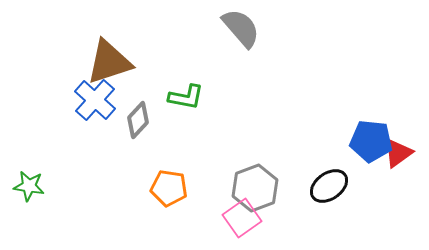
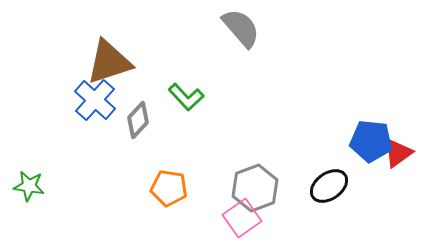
green L-shape: rotated 36 degrees clockwise
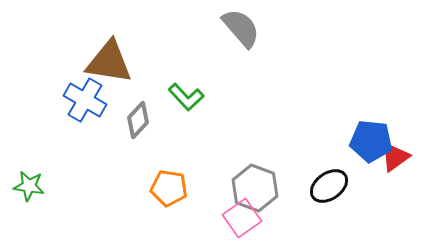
brown triangle: rotated 27 degrees clockwise
blue cross: moved 10 px left; rotated 12 degrees counterclockwise
red triangle: moved 3 px left, 4 px down
gray hexagon: rotated 18 degrees counterclockwise
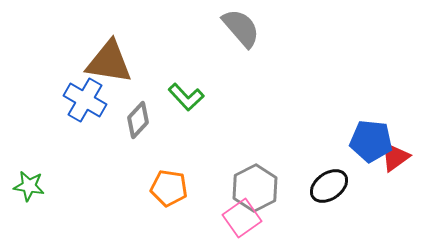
gray hexagon: rotated 12 degrees clockwise
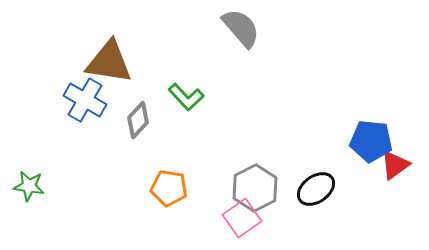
red triangle: moved 8 px down
black ellipse: moved 13 px left, 3 px down
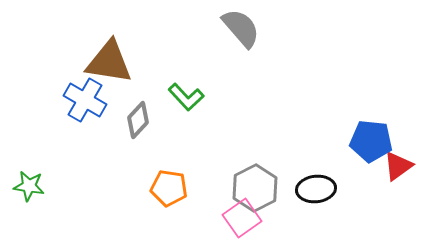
red triangle: moved 3 px right, 1 px down
black ellipse: rotated 30 degrees clockwise
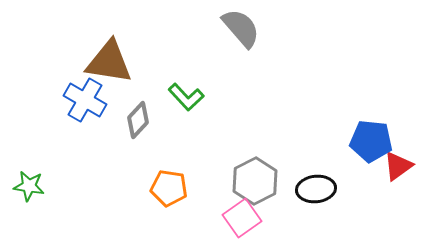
gray hexagon: moved 7 px up
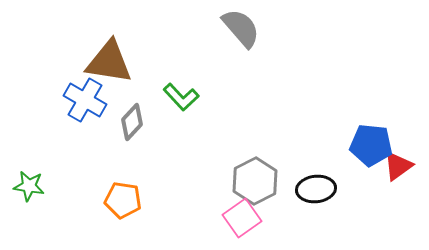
green L-shape: moved 5 px left
gray diamond: moved 6 px left, 2 px down
blue pentagon: moved 4 px down
orange pentagon: moved 46 px left, 12 px down
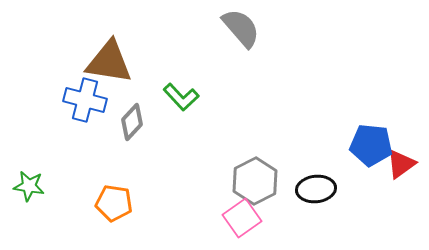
blue cross: rotated 15 degrees counterclockwise
red triangle: moved 3 px right, 2 px up
orange pentagon: moved 9 px left, 3 px down
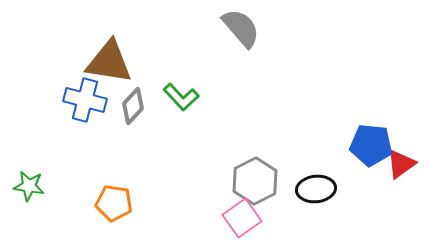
gray diamond: moved 1 px right, 16 px up
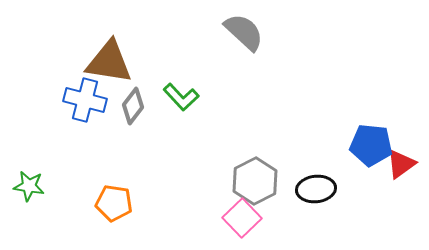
gray semicircle: moved 3 px right, 4 px down; rotated 6 degrees counterclockwise
gray diamond: rotated 6 degrees counterclockwise
pink square: rotated 9 degrees counterclockwise
